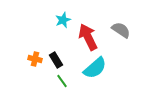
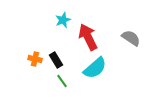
gray semicircle: moved 10 px right, 8 px down
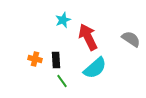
gray semicircle: moved 1 px down
black rectangle: rotated 28 degrees clockwise
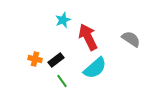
black rectangle: rotated 56 degrees clockwise
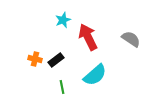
cyan semicircle: moved 7 px down
green line: moved 6 px down; rotated 24 degrees clockwise
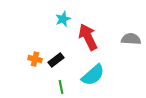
cyan star: moved 1 px up
gray semicircle: rotated 30 degrees counterclockwise
cyan semicircle: moved 2 px left
green line: moved 1 px left
